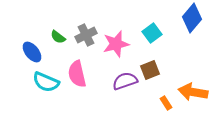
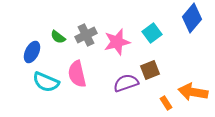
pink star: moved 1 px right, 2 px up
blue ellipse: rotated 65 degrees clockwise
purple semicircle: moved 1 px right, 2 px down
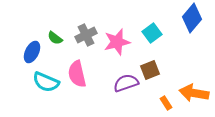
green semicircle: moved 3 px left, 1 px down
orange arrow: moved 1 px right, 1 px down
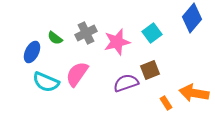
gray cross: moved 2 px up
pink semicircle: rotated 48 degrees clockwise
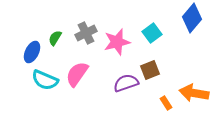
green semicircle: rotated 84 degrees clockwise
cyan semicircle: moved 1 px left, 2 px up
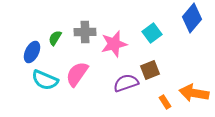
gray cross: moved 1 px left, 1 px up; rotated 25 degrees clockwise
pink star: moved 3 px left, 2 px down
orange rectangle: moved 1 px left, 1 px up
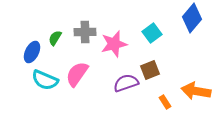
orange arrow: moved 2 px right, 2 px up
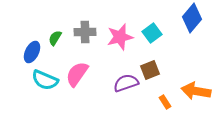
pink star: moved 6 px right, 7 px up
